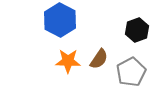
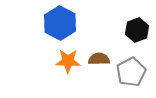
blue hexagon: moved 3 px down
brown semicircle: rotated 125 degrees counterclockwise
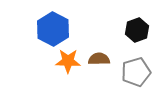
blue hexagon: moved 7 px left, 6 px down
gray pentagon: moved 5 px right; rotated 12 degrees clockwise
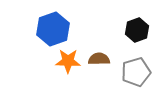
blue hexagon: rotated 12 degrees clockwise
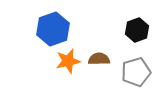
orange star: rotated 15 degrees counterclockwise
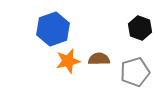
black hexagon: moved 3 px right, 2 px up; rotated 20 degrees counterclockwise
gray pentagon: moved 1 px left
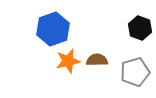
brown semicircle: moved 2 px left, 1 px down
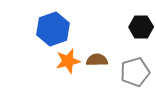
black hexagon: moved 1 px right, 1 px up; rotated 20 degrees counterclockwise
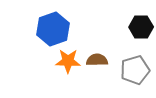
orange star: rotated 15 degrees clockwise
gray pentagon: moved 2 px up
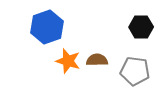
blue hexagon: moved 6 px left, 2 px up
orange star: rotated 15 degrees clockwise
gray pentagon: moved 1 px down; rotated 24 degrees clockwise
